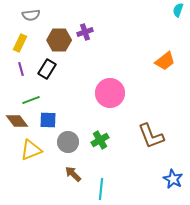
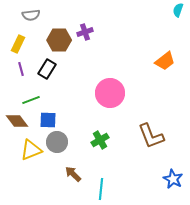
yellow rectangle: moved 2 px left, 1 px down
gray circle: moved 11 px left
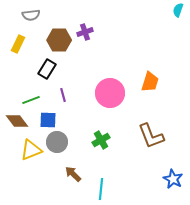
orange trapezoid: moved 15 px left, 21 px down; rotated 35 degrees counterclockwise
purple line: moved 42 px right, 26 px down
green cross: moved 1 px right
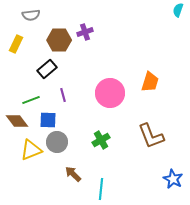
yellow rectangle: moved 2 px left
black rectangle: rotated 18 degrees clockwise
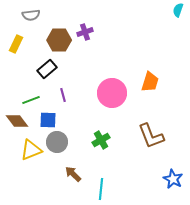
pink circle: moved 2 px right
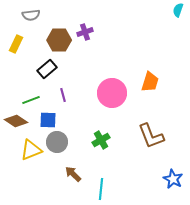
brown diamond: moved 1 px left; rotated 20 degrees counterclockwise
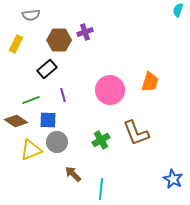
pink circle: moved 2 px left, 3 px up
brown L-shape: moved 15 px left, 3 px up
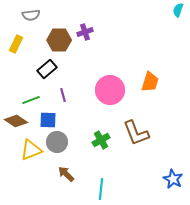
brown arrow: moved 7 px left
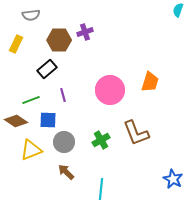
gray circle: moved 7 px right
brown arrow: moved 2 px up
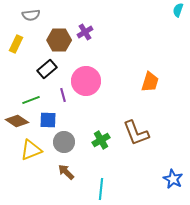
purple cross: rotated 14 degrees counterclockwise
pink circle: moved 24 px left, 9 px up
brown diamond: moved 1 px right
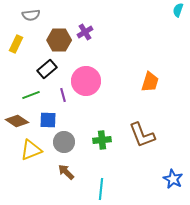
green line: moved 5 px up
brown L-shape: moved 6 px right, 2 px down
green cross: moved 1 px right; rotated 24 degrees clockwise
